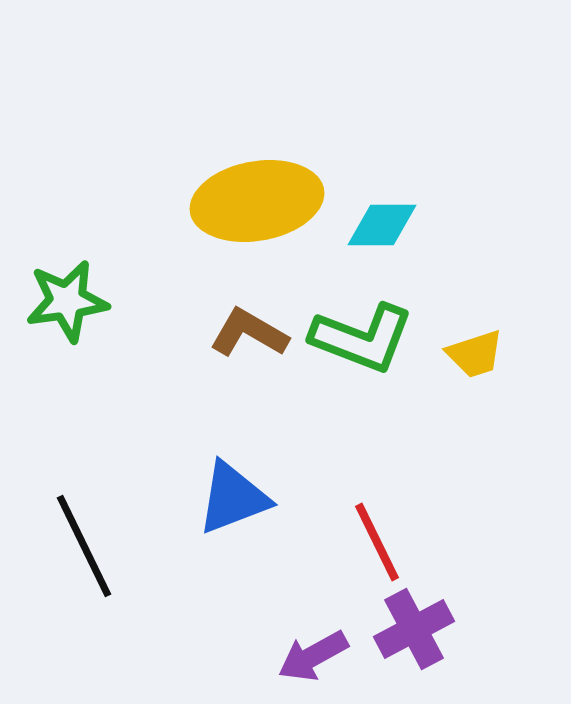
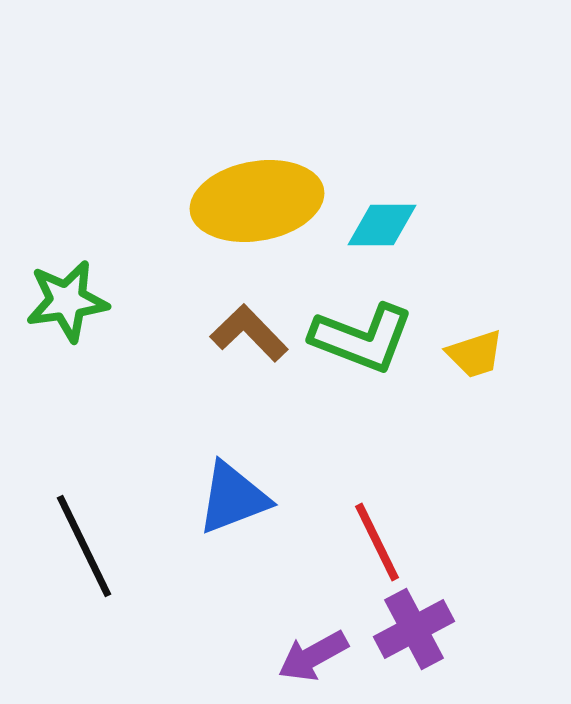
brown L-shape: rotated 16 degrees clockwise
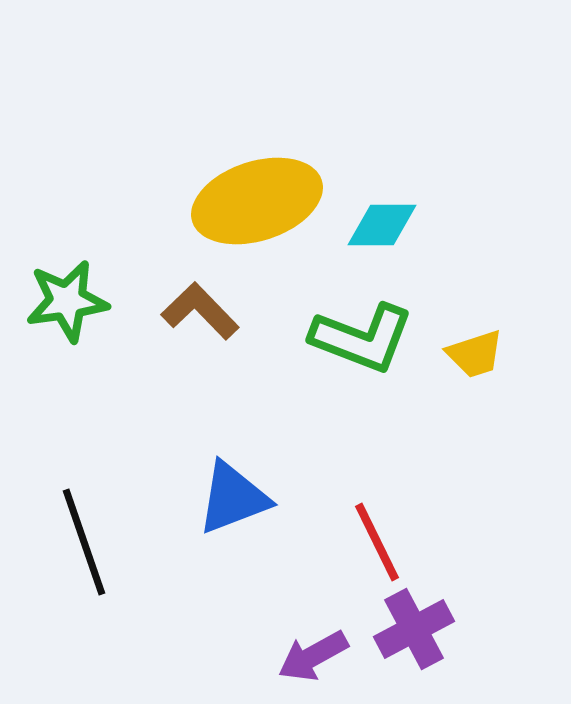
yellow ellipse: rotated 8 degrees counterclockwise
brown L-shape: moved 49 px left, 22 px up
black line: moved 4 px up; rotated 7 degrees clockwise
